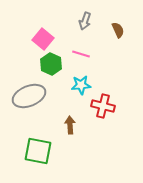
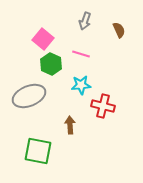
brown semicircle: moved 1 px right
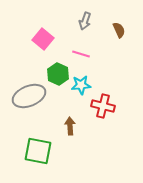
green hexagon: moved 7 px right, 10 px down
brown arrow: moved 1 px down
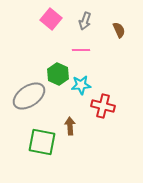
pink square: moved 8 px right, 20 px up
pink line: moved 4 px up; rotated 18 degrees counterclockwise
gray ellipse: rotated 12 degrees counterclockwise
green square: moved 4 px right, 9 px up
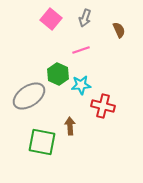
gray arrow: moved 3 px up
pink line: rotated 18 degrees counterclockwise
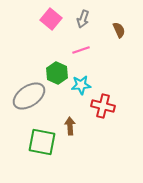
gray arrow: moved 2 px left, 1 px down
green hexagon: moved 1 px left, 1 px up
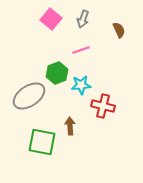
green hexagon: rotated 15 degrees clockwise
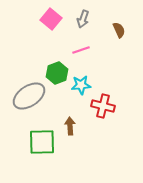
green square: rotated 12 degrees counterclockwise
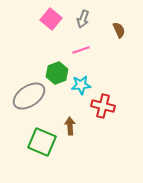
green square: rotated 24 degrees clockwise
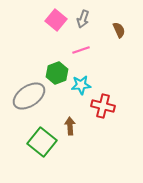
pink square: moved 5 px right, 1 px down
green square: rotated 16 degrees clockwise
